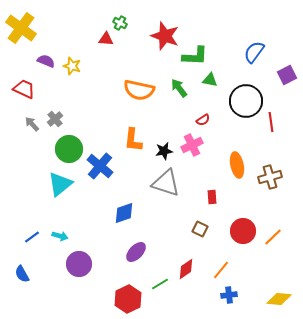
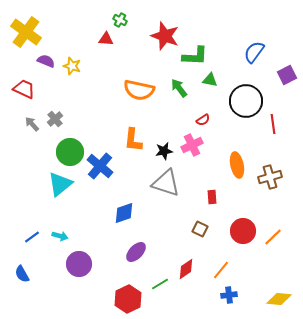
green cross at (120, 23): moved 3 px up
yellow cross at (21, 28): moved 5 px right, 4 px down
red line at (271, 122): moved 2 px right, 2 px down
green circle at (69, 149): moved 1 px right, 3 px down
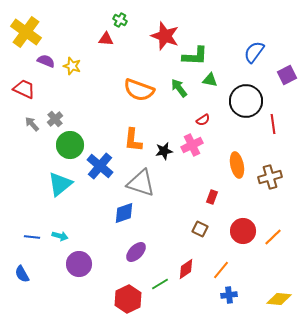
orange semicircle at (139, 90): rotated 8 degrees clockwise
green circle at (70, 152): moved 7 px up
gray triangle at (166, 183): moved 25 px left
red rectangle at (212, 197): rotated 24 degrees clockwise
blue line at (32, 237): rotated 42 degrees clockwise
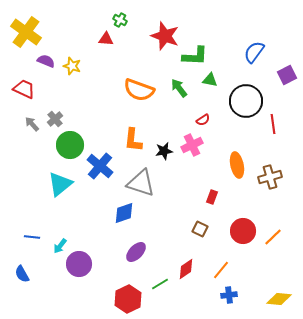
cyan arrow at (60, 236): moved 10 px down; rotated 112 degrees clockwise
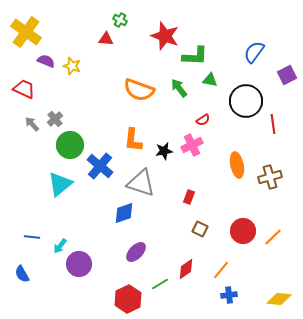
red rectangle at (212, 197): moved 23 px left
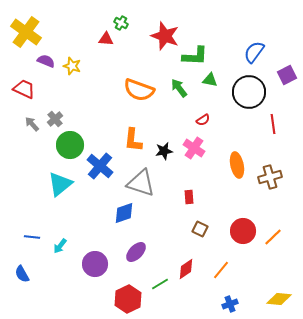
green cross at (120, 20): moved 1 px right, 3 px down
black circle at (246, 101): moved 3 px right, 9 px up
pink cross at (192, 145): moved 2 px right, 3 px down; rotated 30 degrees counterclockwise
red rectangle at (189, 197): rotated 24 degrees counterclockwise
purple circle at (79, 264): moved 16 px right
blue cross at (229, 295): moved 1 px right, 9 px down; rotated 14 degrees counterclockwise
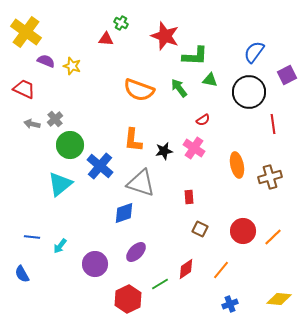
gray arrow at (32, 124): rotated 35 degrees counterclockwise
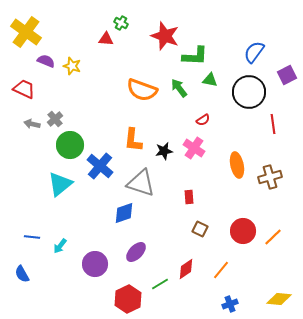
orange semicircle at (139, 90): moved 3 px right
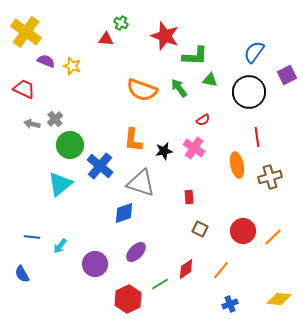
red line at (273, 124): moved 16 px left, 13 px down
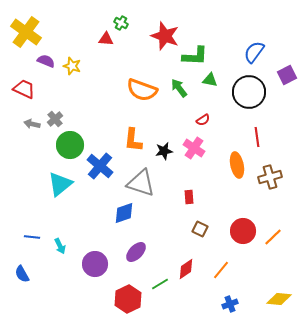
cyan arrow at (60, 246): rotated 63 degrees counterclockwise
